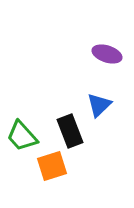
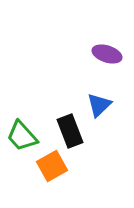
orange square: rotated 12 degrees counterclockwise
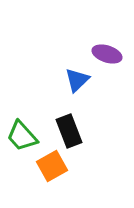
blue triangle: moved 22 px left, 25 px up
black rectangle: moved 1 px left
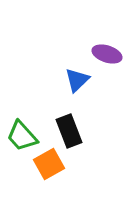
orange square: moved 3 px left, 2 px up
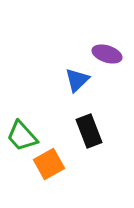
black rectangle: moved 20 px right
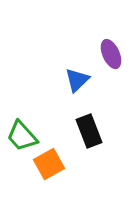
purple ellipse: moved 4 px right; rotated 48 degrees clockwise
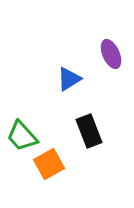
blue triangle: moved 8 px left, 1 px up; rotated 12 degrees clockwise
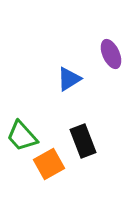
black rectangle: moved 6 px left, 10 px down
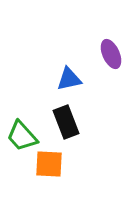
blue triangle: rotated 20 degrees clockwise
black rectangle: moved 17 px left, 19 px up
orange square: rotated 32 degrees clockwise
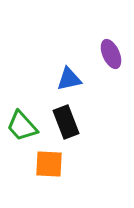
green trapezoid: moved 10 px up
